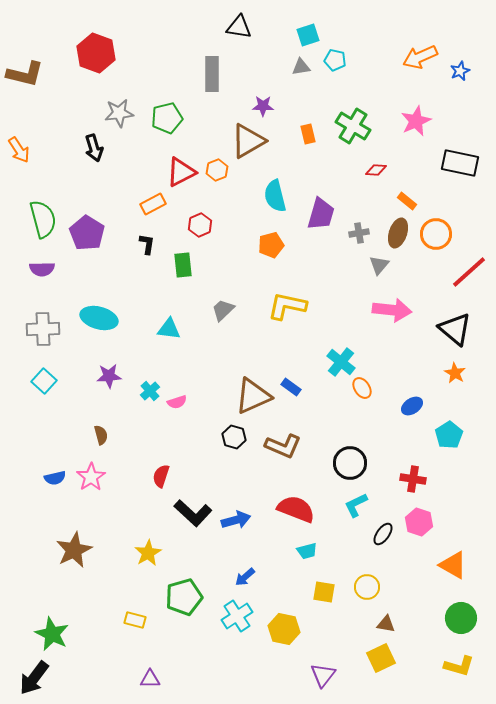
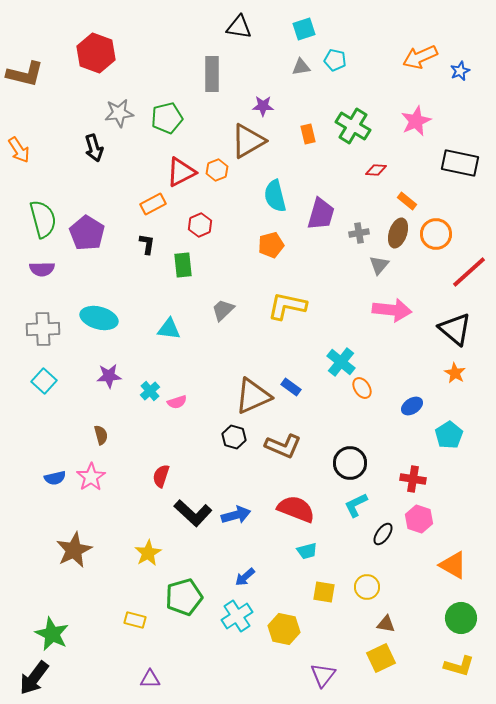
cyan square at (308, 35): moved 4 px left, 6 px up
blue arrow at (236, 520): moved 5 px up
pink hexagon at (419, 522): moved 3 px up
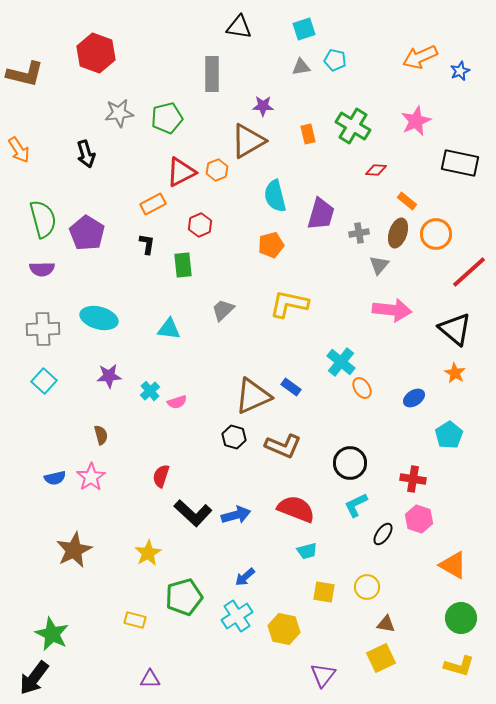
black arrow at (94, 148): moved 8 px left, 6 px down
yellow L-shape at (287, 306): moved 2 px right, 2 px up
blue ellipse at (412, 406): moved 2 px right, 8 px up
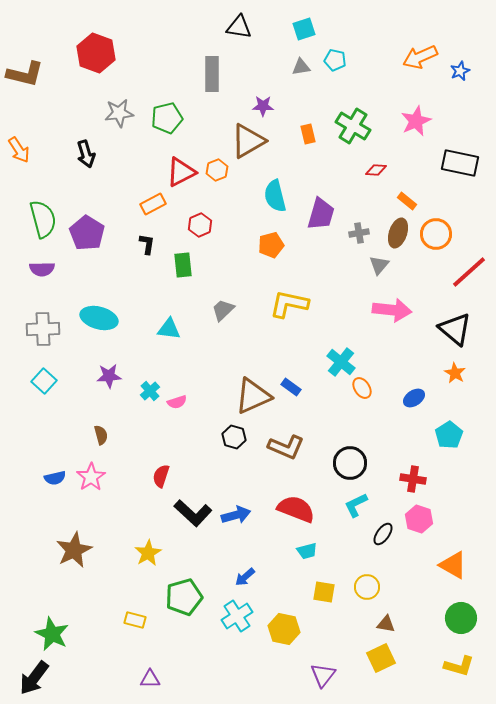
brown L-shape at (283, 446): moved 3 px right, 1 px down
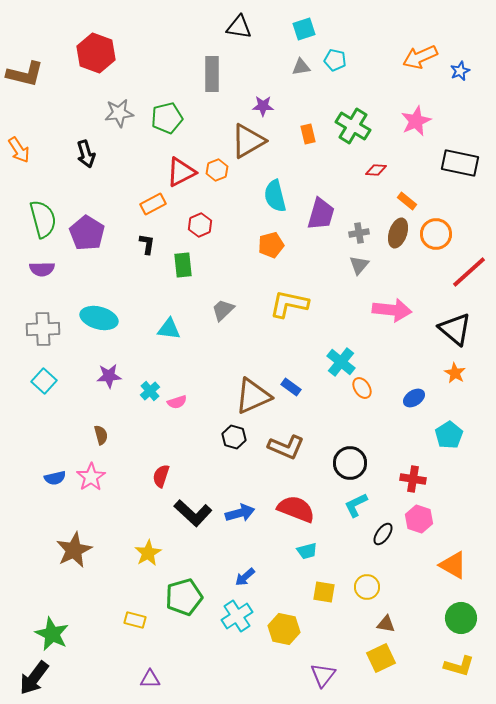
gray triangle at (379, 265): moved 20 px left
blue arrow at (236, 515): moved 4 px right, 2 px up
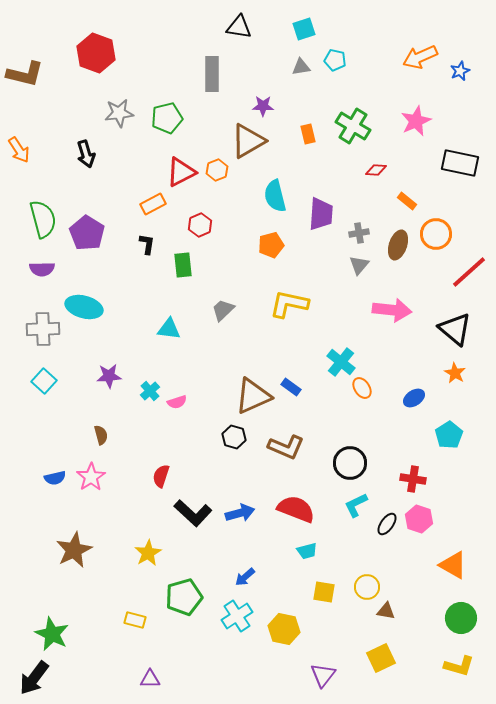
purple trapezoid at (321, 214): rotated 12 degrees counterclockwise
brown ellipse at (398, 233): moved 12 px down
cyan ellipse at (99, 318): moved 15 px left, 11 px up
black ellipse at (383, 534): moved 4 px right, 10 px up
brown triangle at (386, 624): moved 13 px up
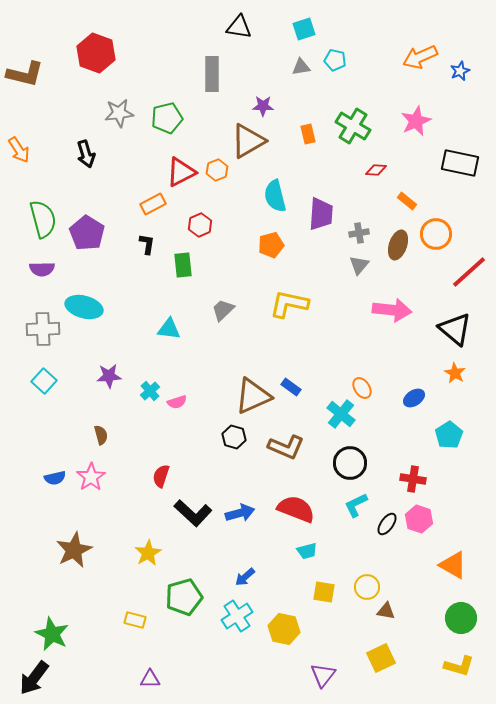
cyan cross at (341, 362): moved 52 px down
